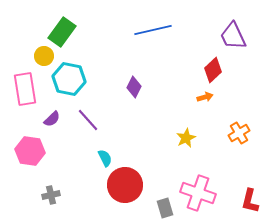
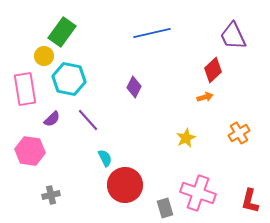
blue line: moved 1 px left, 3 px down
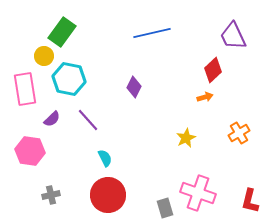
red circle: moved 17 px left, 10 px down
